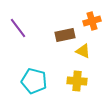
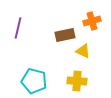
purple line: rotated 50 degrees clockwise
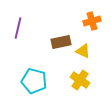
brown rectangle: moved 4 px left, 7 px down
yellow cross: moved 3 px right, 1 px up; rotated 30 degrees clockwise
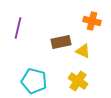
orange cross: rotated 30 degrees clockwise
yellow cross: moved 2 px left, 1 px down
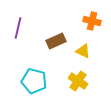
brown rectangle: moved 5 px left, 1 px up; rotated 12 degrees counterclockwise
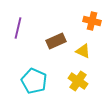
cyan pentagon: rotated 10 degrees clockwise
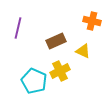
yellow cross: moved 18 px left, 10 px up; rotated 30 degrees clockwise
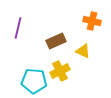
cyan pentagon: rotated 20 degrees counterclockwise
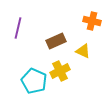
cyan pentagon: rotated 20 degrees clockwise
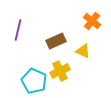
orange cross: rotated 24 degrees clockwise
purple line: moved 2 px down
